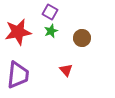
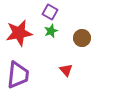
red star: moved 1 px right, 1 px down
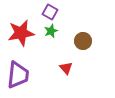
red star: moved 2 px right
brown circle: moved 1 px right, 3 px down
red triangle: moved 2 px up
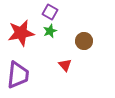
green star: moved 1 px left
brown circle: moved 1 px right
red triangle: moved 1 px left, 3 px up
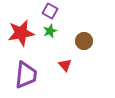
purple square: moved 1 px up
purple trapezoid: moved 8 px right
